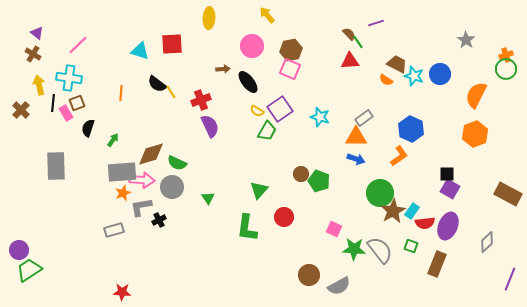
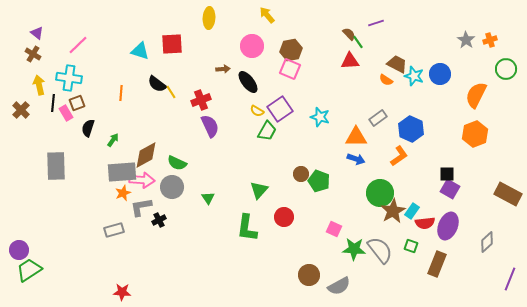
orange cross at (506, 55): moved 16 px left, 15 px up
gray rectangle at (364, 118): moved 14 px right
brown diamond at (151, 154): moved 5 px left, 1 px down; rotated 12 degrees counterclockwise
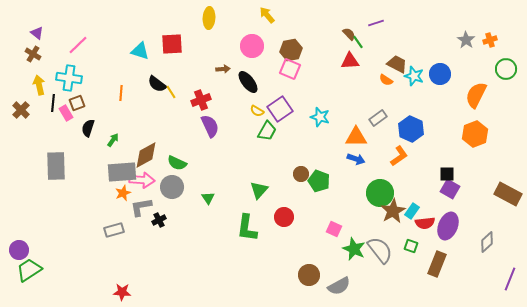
green star at (354, 249): rotated 20 degrees clockwise
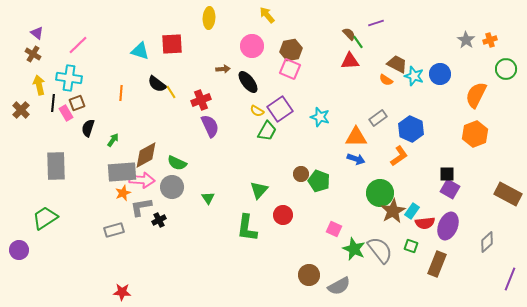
red circle at (284, 217): moved 1 px left, 2 px up
green trapezoid at (29, 270): moved 16 px right, 52 px up
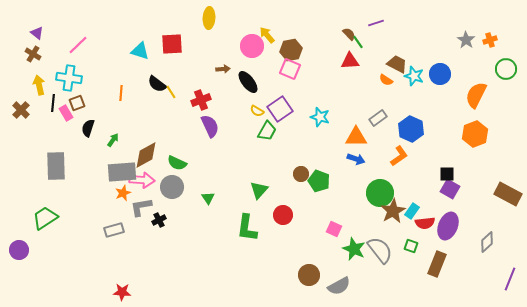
yellow arrow at (267, 15): moved 20 px down
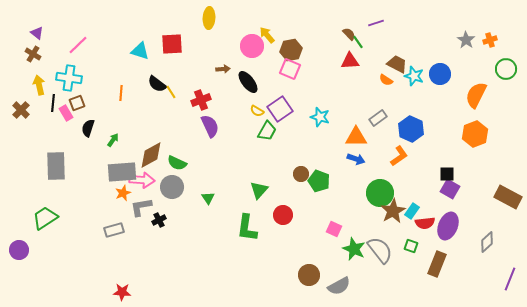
brown diamond at (146, 155): moved 5 px right
brown rectangle at (508, 194): moved 3 px down
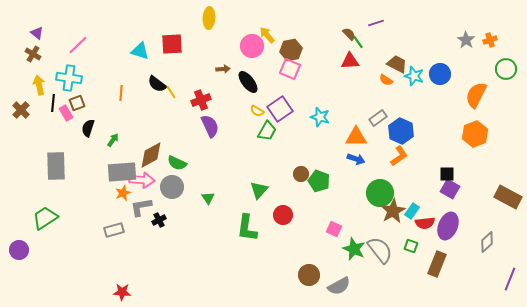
blue hexagon at (411, 129): moved 10 px left, 2 px down
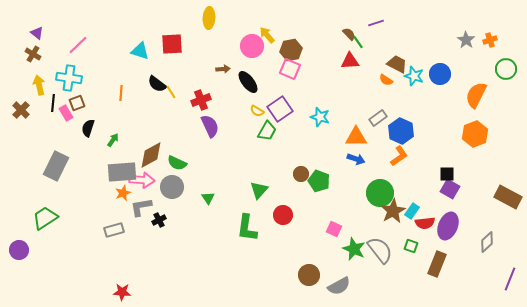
gray rectangle at (56, 166): rotated 28 degrees clockwise
